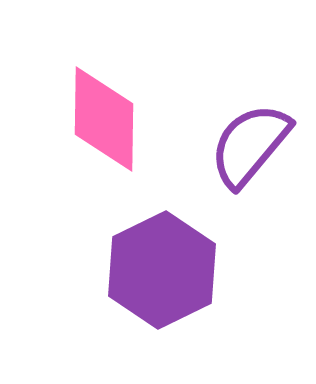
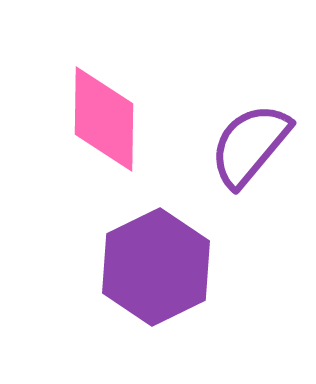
purple hexagon: moved 6 px left, 3 px up
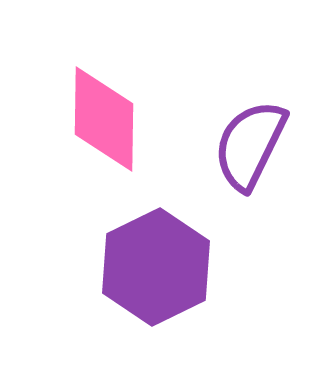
purple semicircle: rotated 14 degrees counterclockwise
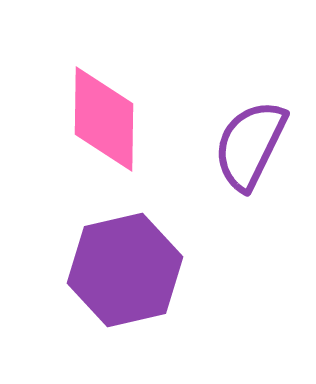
purple hexagon: moved 31 px left, 3 px down; rotated 13 degrees clockwise
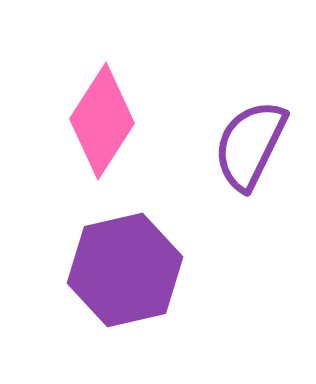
pink diamond: moved 2 px left, 2 px down; rotated 32 degrees clockwise
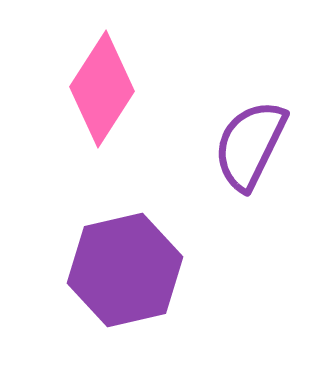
pink diamond: moved 32 px up
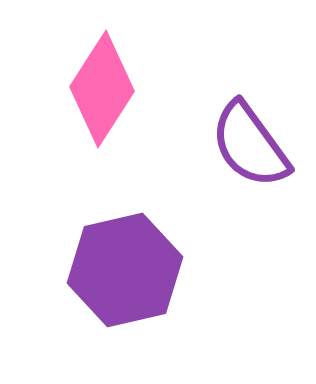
purple semicircle: rotated 62 degrees counterclockwise
